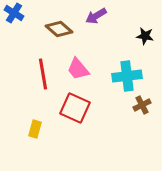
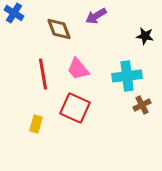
brown diamond: rotated 28 degrees clockwise
yellow rectangle: moved 1 px right, 5 px up
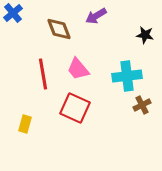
blue cross: moved 1 px left; rotated 18 degrees clockwise
black star: moved 1 px up
yellow rectangle: moved 11 px left
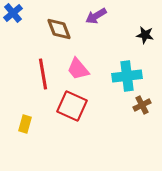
red square: moved 3 px left, 2 px up
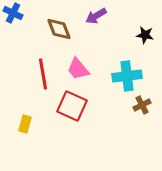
blue cross: rotated 24 degrees counterclockwise
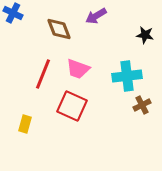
pink trapezoid: rotated 30 degrees counterclockwise
red line: rotated 32 degrees clockwise
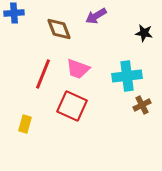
blue cross: moved 1 px right; rotated 30 degrees counterclockwise
black star: moved 1 px left, 2 px up
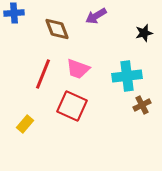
brown diamond: moved 2 px left
black star: rotated 24 degrees counterclockwise
yellow rectangle: rotated 24 degrees clockwise
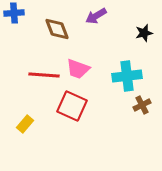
red line: moved 1 px right, 1 px down; rotated 72 degrees clockwise
